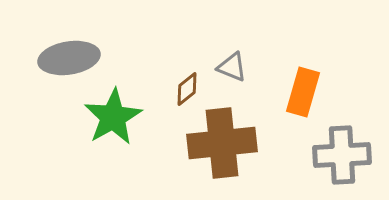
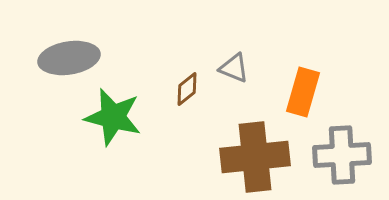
gray triangle: moved 2 px right, 1 px down
green star: rotated 28 degrees counterclockwise
brown cross: moved 33 px right, 14 px down
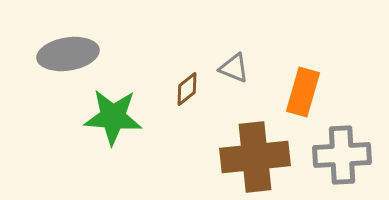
gray ellipse: moved 1 px left, 4 px up
green star: rotated 10 degrees counterclockwise
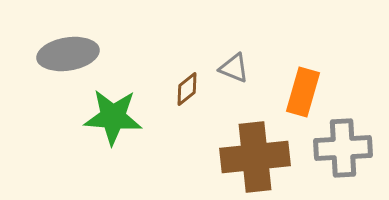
gray cross: moved 1 px right, 7 px up
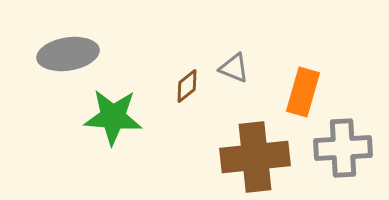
brown diamond: moved 3 px up
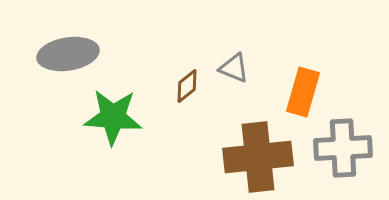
brown cross: moved 3 px right
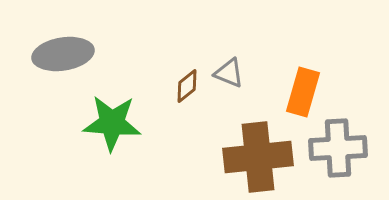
gray ellipse: moved 5 px left
gray triangle: moved 5 px left, 5 px down
green star: moved 1 px left, 6 px down
gray cross: moved 5 px left
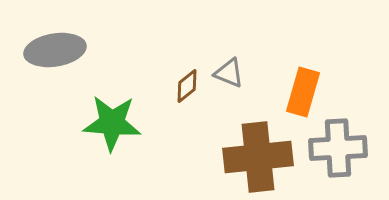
gray ellipse: moved 8 px left, 4 px up
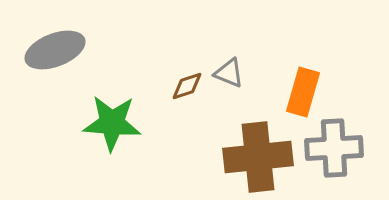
gray ellipse: rotated 12 degrees counterclockwise
brown diamond: rotated 20 degrees clockwise
gray cross: moved 4 px left
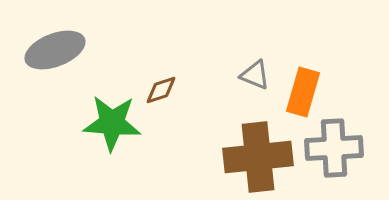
gray triangle: moved 26 px right, 2 px down
brown diamond: moved 26 px left, 4 px down
